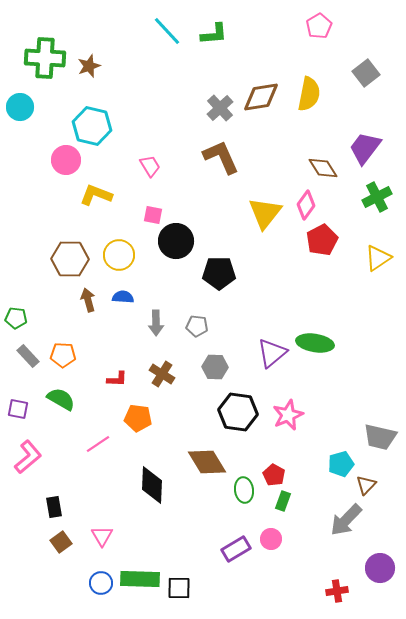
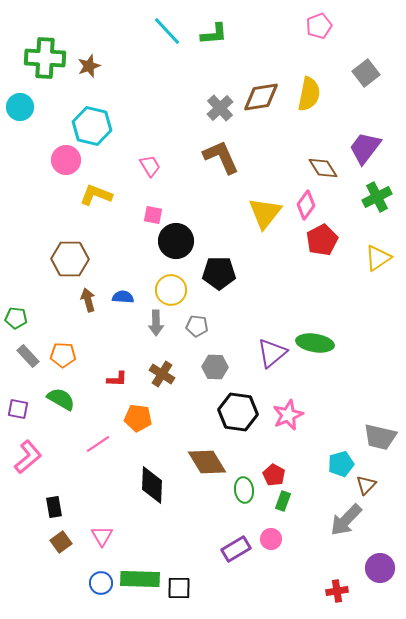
pink pentagon at (319, 26): rotated 10 degrees clockwise
yellow circle at (119, 255): moved 52 px right, 35 px down
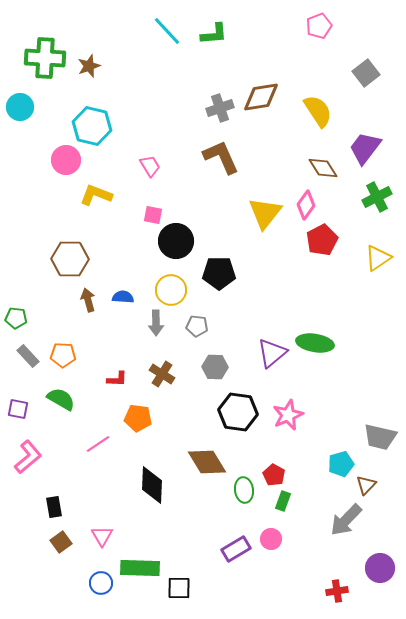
yellow semicircle at (309, 94): moved 9 px right, 17 px down; rotated 44 degrees counterclockwise
gray cross at (220, 108): rotated 24 degrees clockwise
green rectangle at (140, 579): moved 11 px up
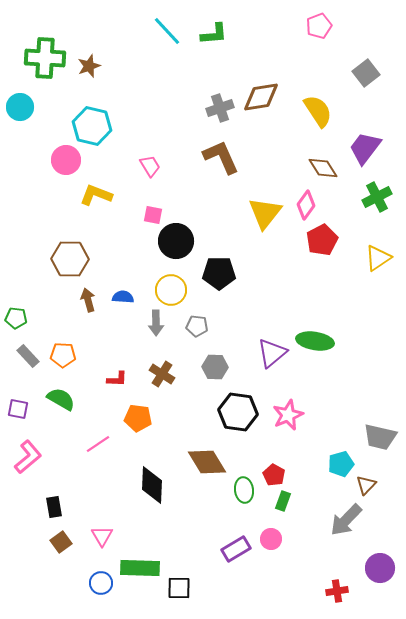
green ellipse at (315, 343): moved 2 px up
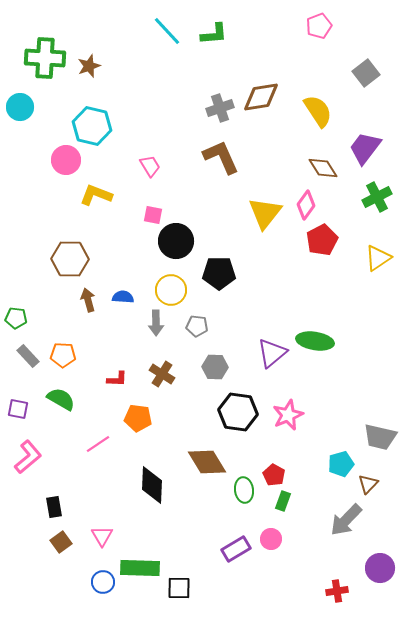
brown triangle at (366, 485): moved 2 px right, 1 px up
blue circle at (101, 583): moved 2 px right, 1 px up
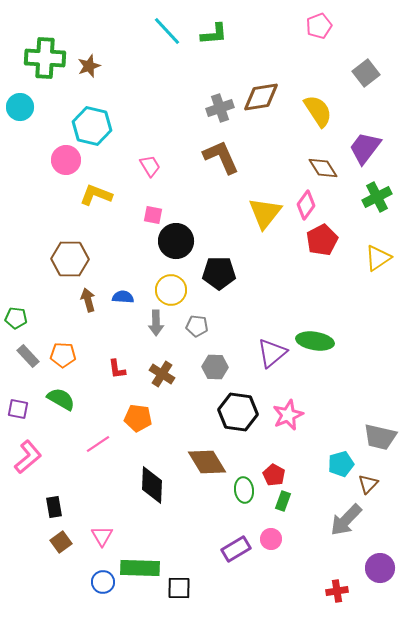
red L-shape at (117, 379): moved 10 px up; rotated 80 degrees clockwise
